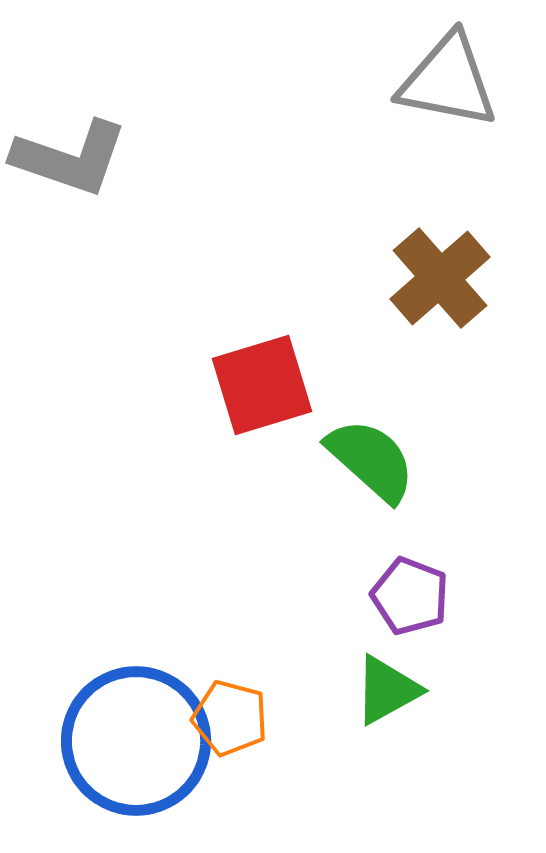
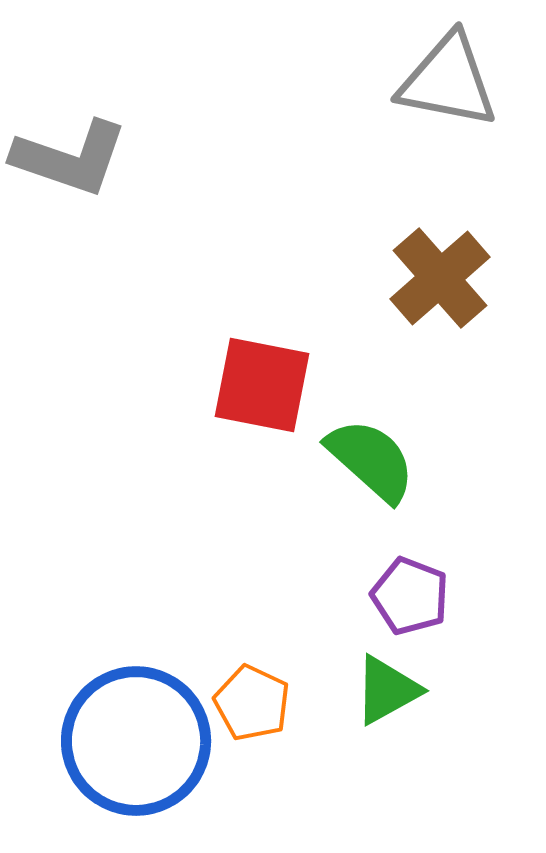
red square: rotated 28 degrees clockwise
orange pentagon: moved 22 px right, 15 px up; rotated 10 degrees clockwise
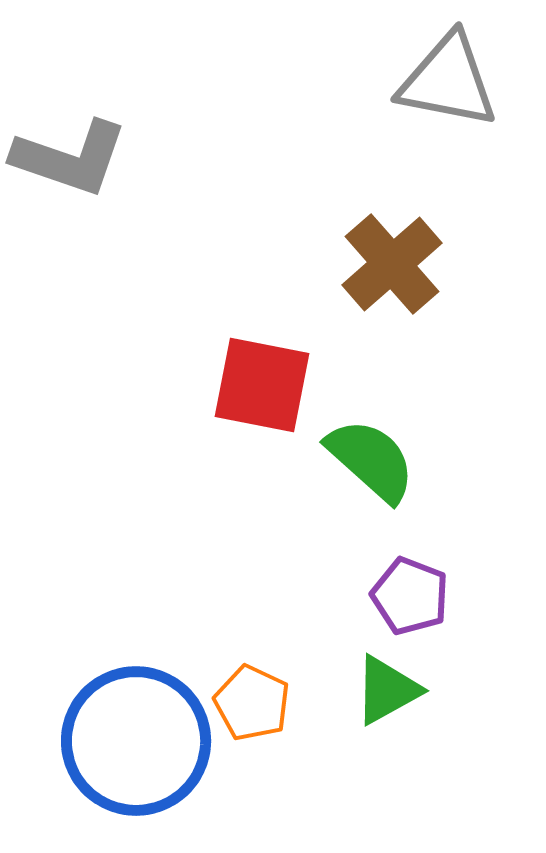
brown cross: moved 48 px left, 14 px up
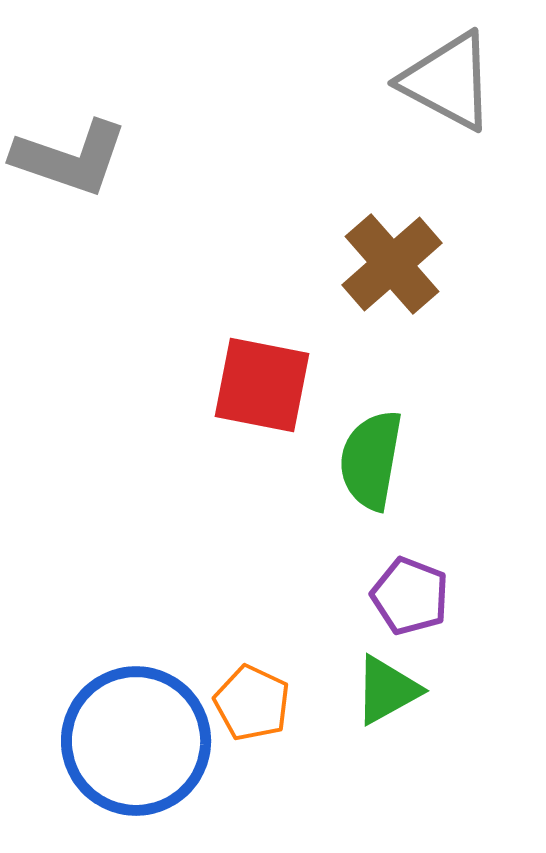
gray triangle: rotated 17 degrees clockwise
green semicircle: rotated 122 degrees counterclockwise
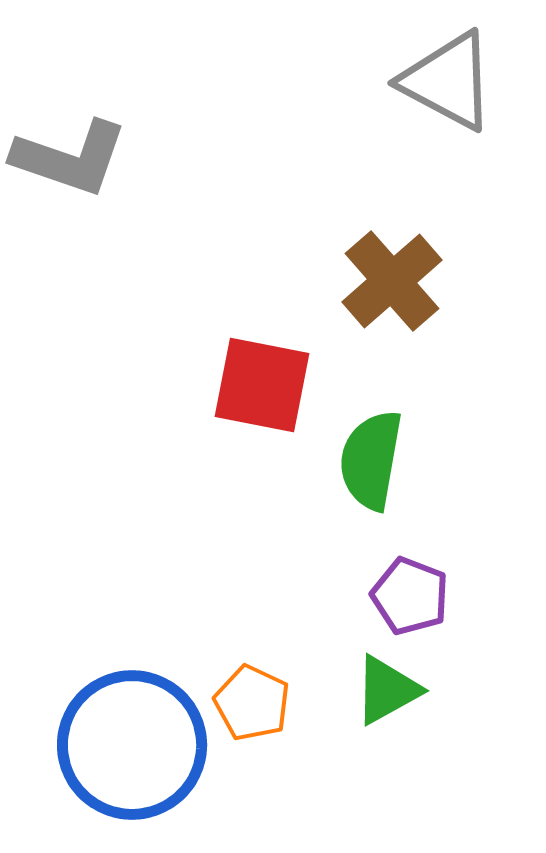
brown cross: moved 17 px down
blue circle: moved 4 px left, 4 px down
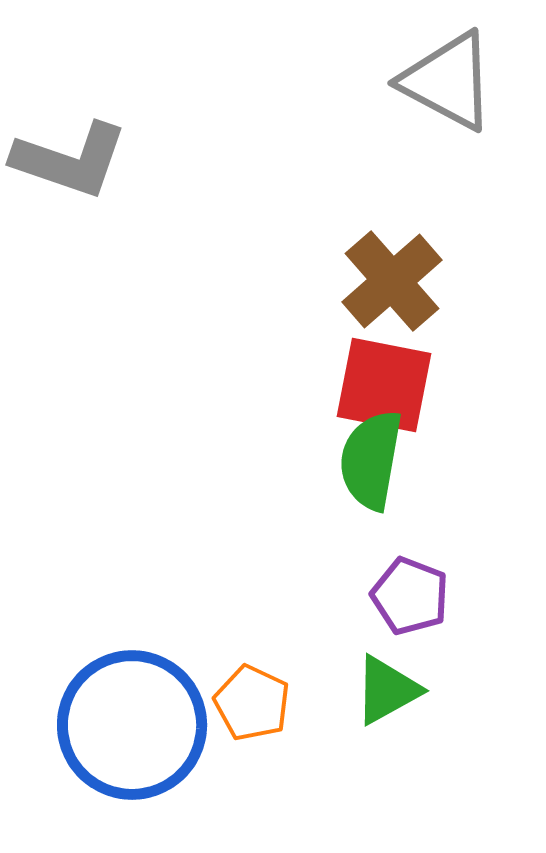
gray L-shape: moved 2 px down
red square: moved 122 px right
blue circle: moved 20 px up
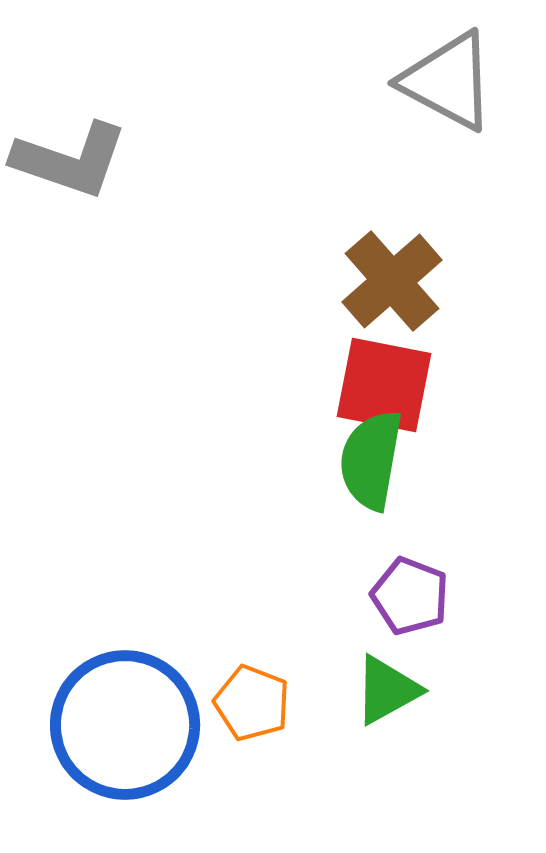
orange pentagon: rotated 4 degrees counterclockwise
blue circle: moved 7 px left
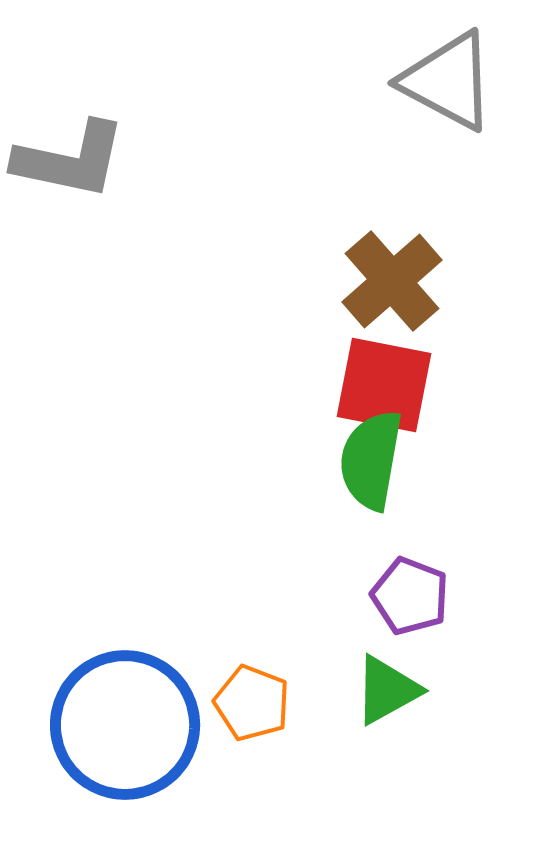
gray L-shape: rotated 7 degrees counterclockwise
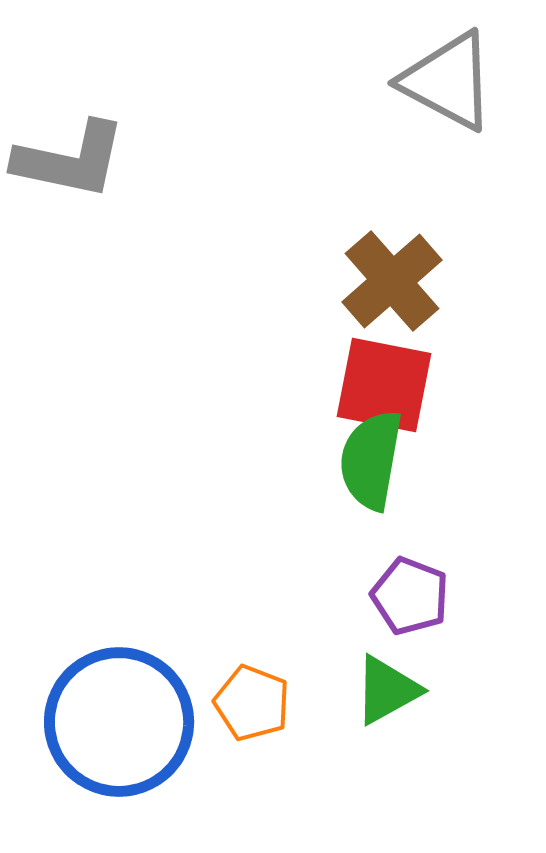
blue circle: moved 6 px left, 3 px up
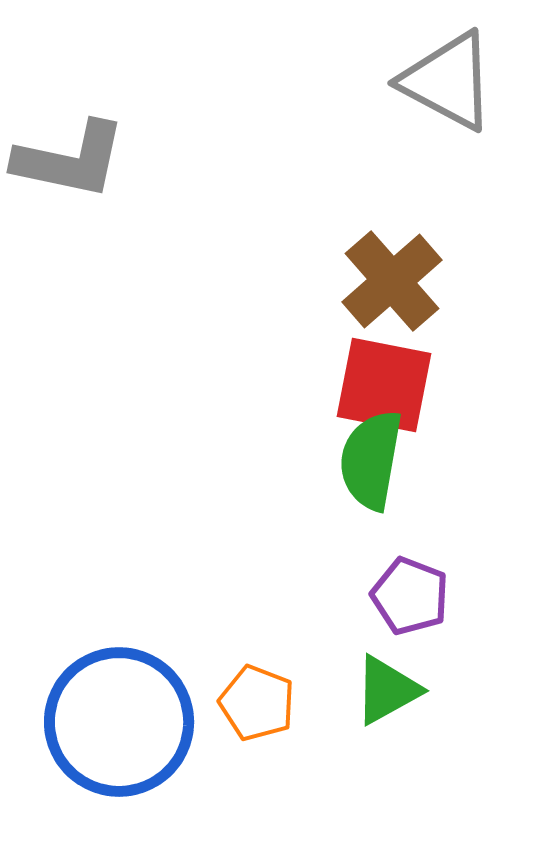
orange pentagon: moved 5 px right
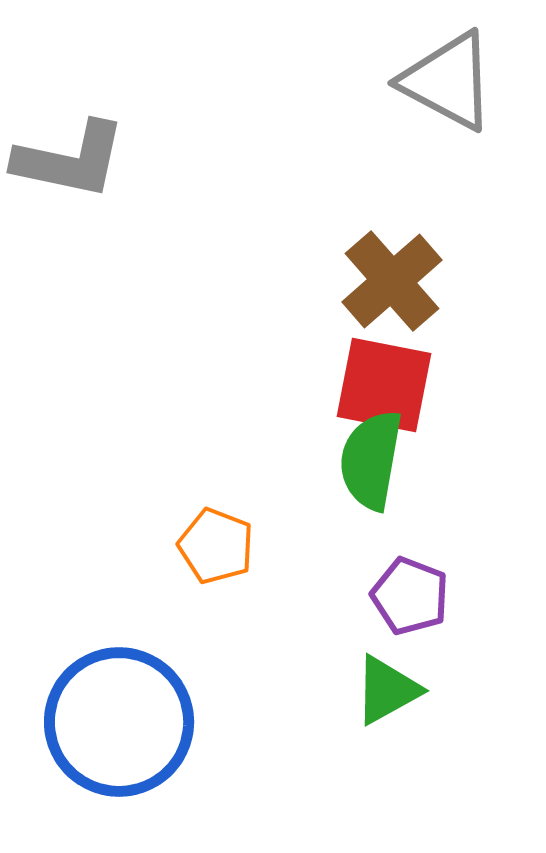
orange pentagon: moved 41 px left, 157 px up
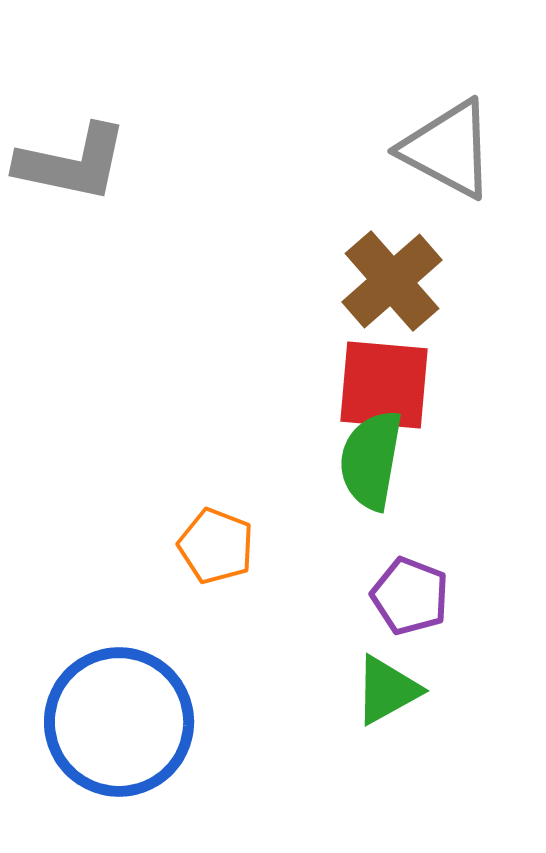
gray triangle: moved 68 px down
gray L-shape: moved 2 px right, 3 px down
red square: rotated 6 degrees counterclockwise
